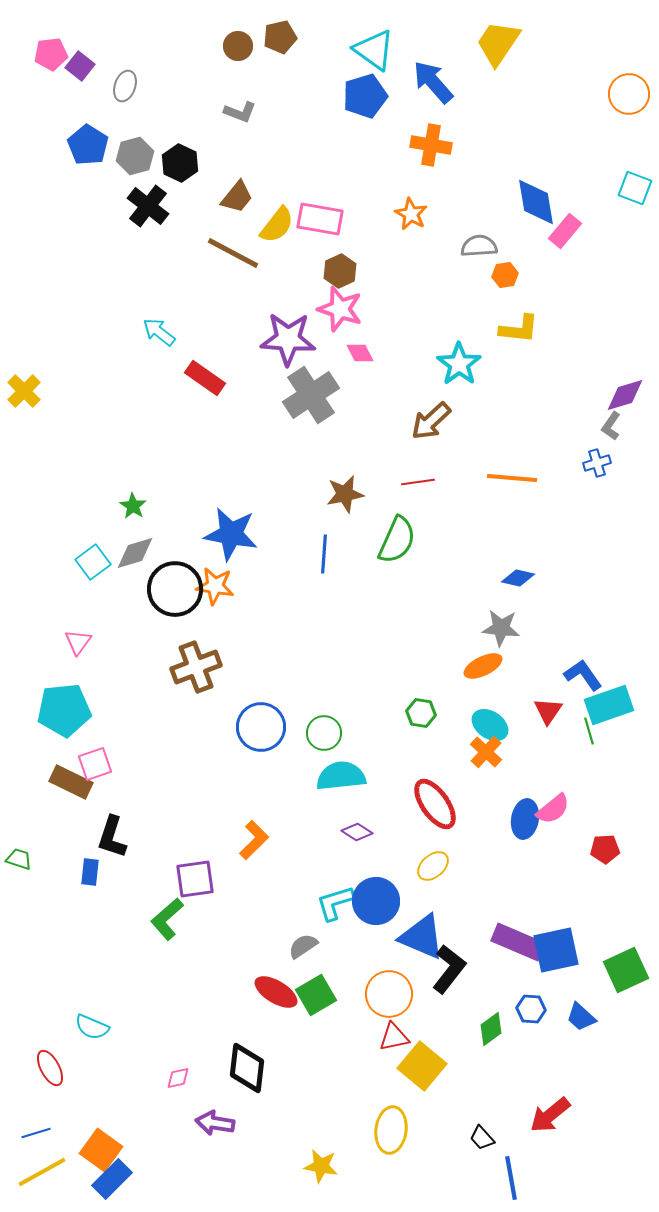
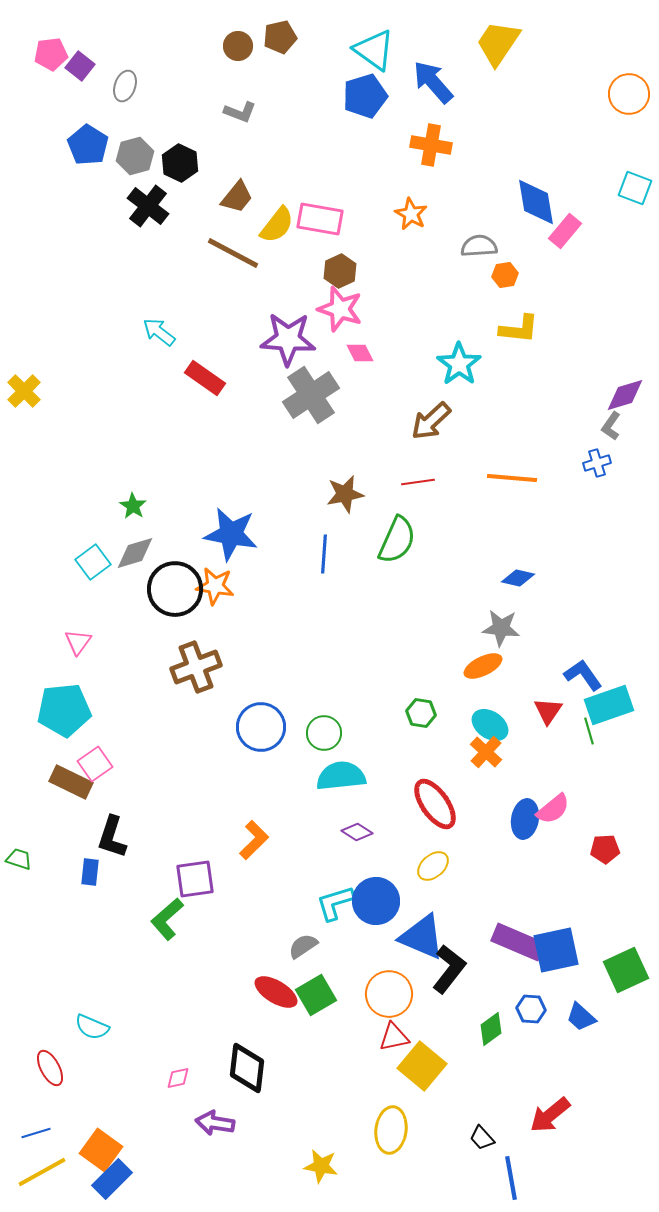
pink square at (95, 764): rotated 16 degrees counterclockwise
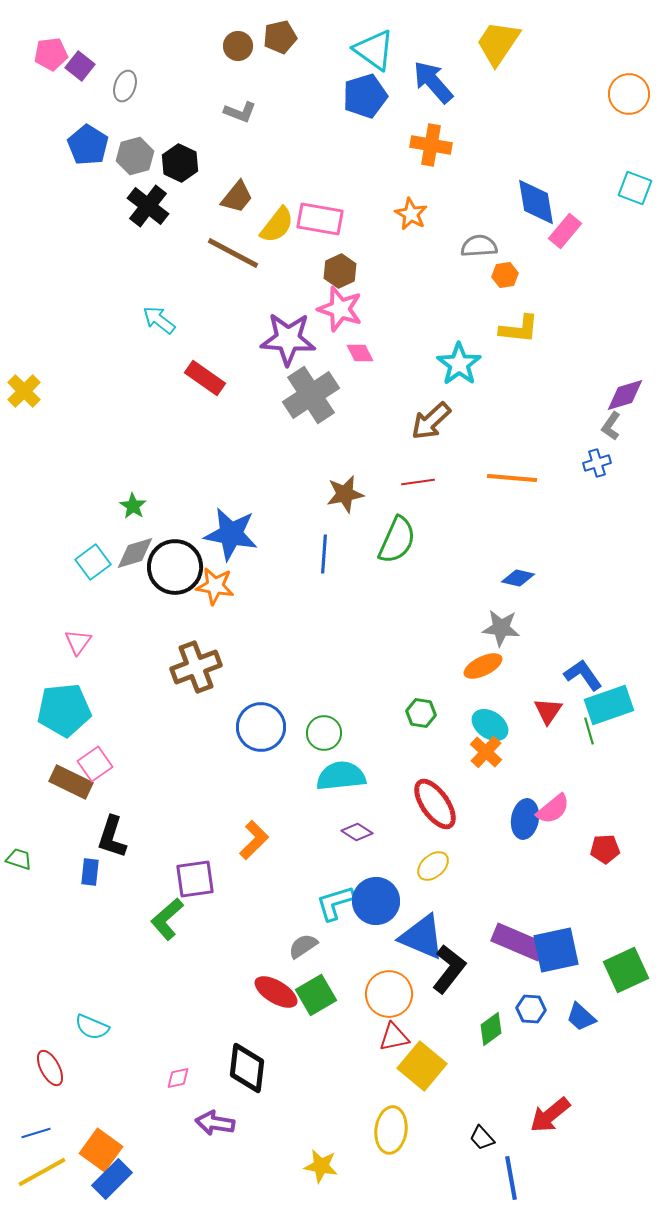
cyan arrow at (159, 332): moved 12 px up
black circle at (175, 589): moved 22 px up
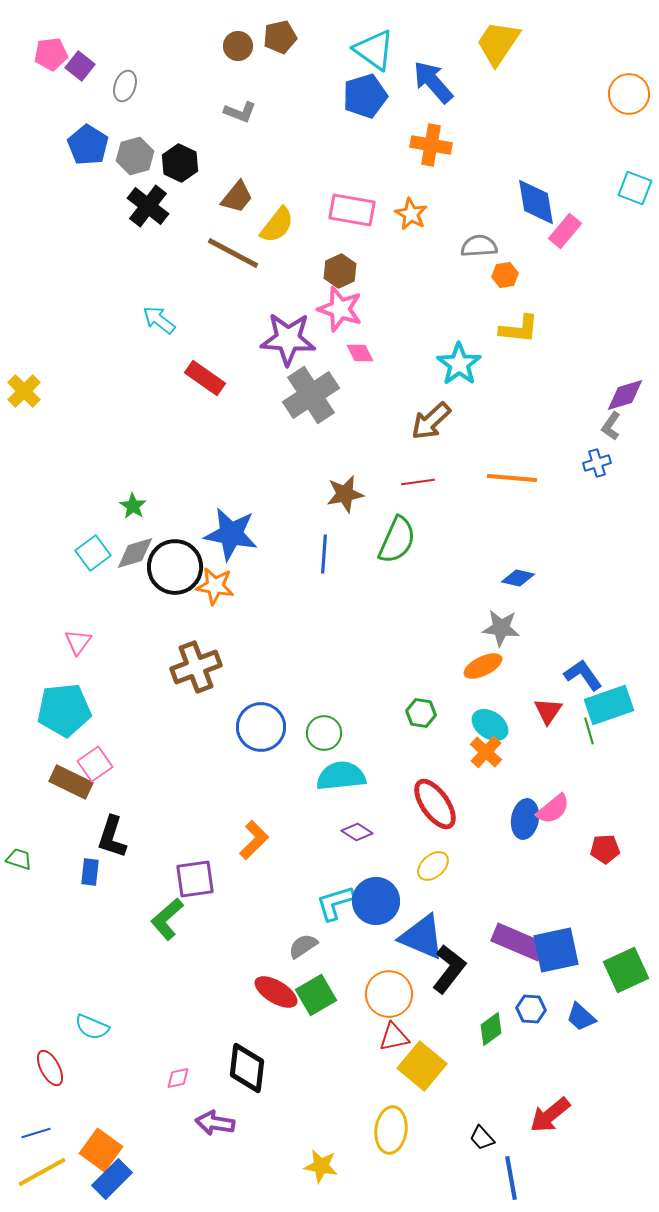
pink rectangle at (320, 219): moved 32 px right, 9 px up
cyan square at (93, 562): moved 9 px up
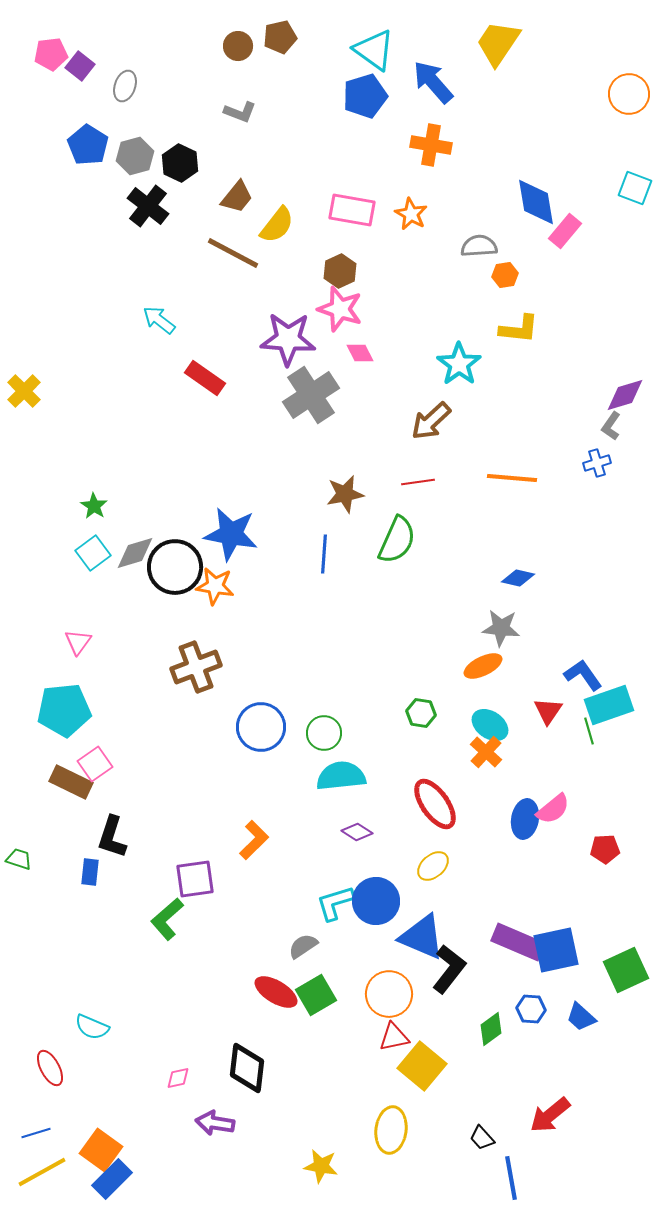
green star at (133, 506): moved 39 px left
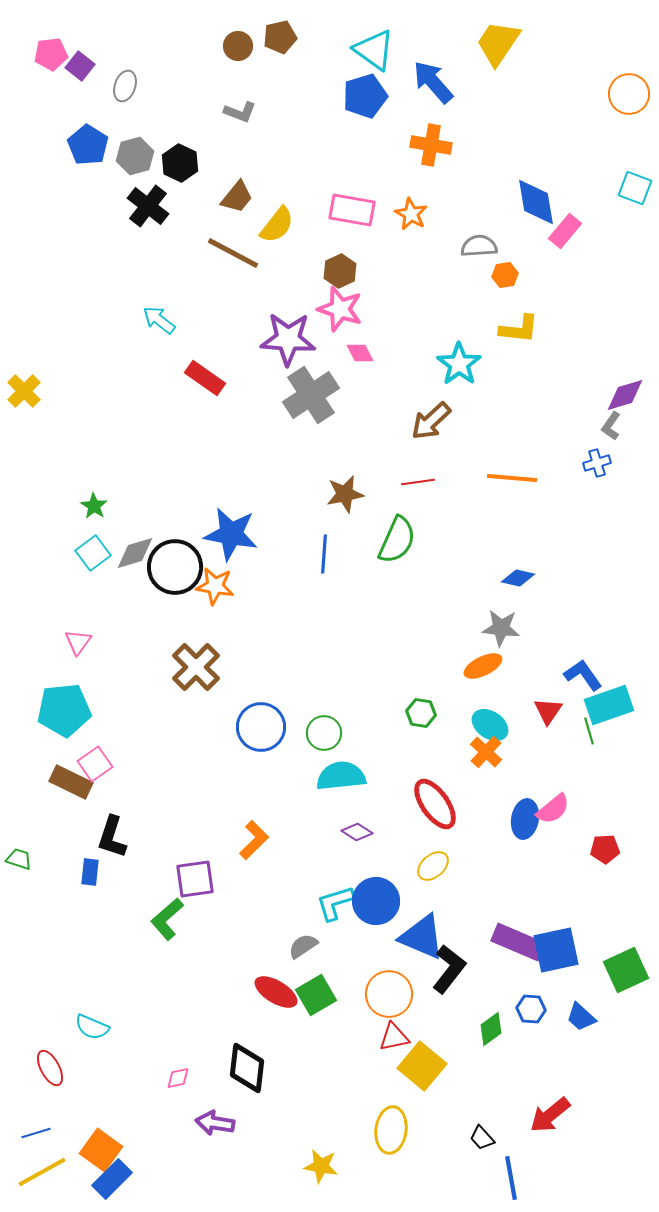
brown cross at (196, 667): rotated 24 degrees counterclockwise
